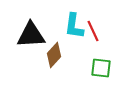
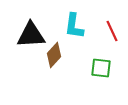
red line: moved 19 px right
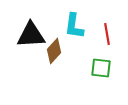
red line: moved 5 px left, 3 px down; rotated 15 degrees clockwise
brown diamond: moved 4 px up
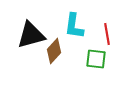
black triangle: rotated 12 degrees counterclockwise
green square: moved 5 px left, 9 px up
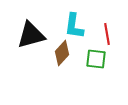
brown diamond: moved 8 px right, 2 px down
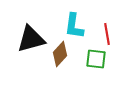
black triangle: moved 4 px down
brown diamond: moved 2 px left, 1 px down
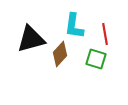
red line: moved 2 px left
green square: rotated 10 degrees clockwise
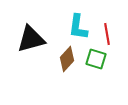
cyan L-shape: moved 4 px right, 1 px down
red line: moved 2 px right
brown diamond: moved 7 px right, 5 px down
